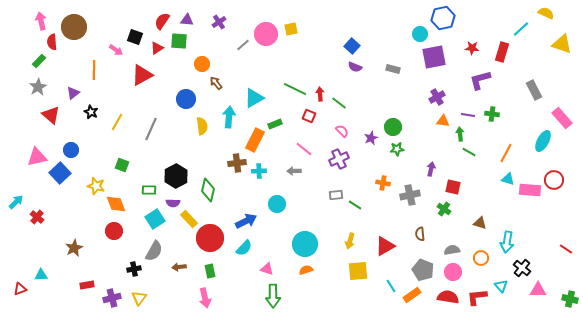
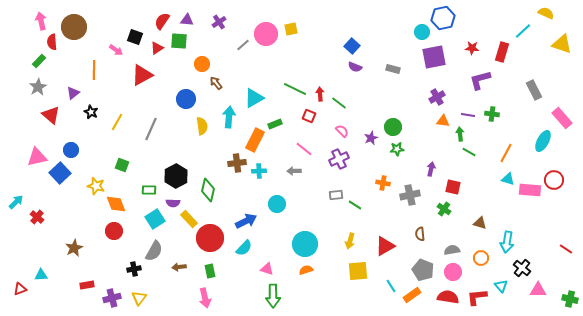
cyan line at (521, 29): moved 2 px right, 2 px down
cyan circle at (420, 34): moved 2 px right, 2 px up
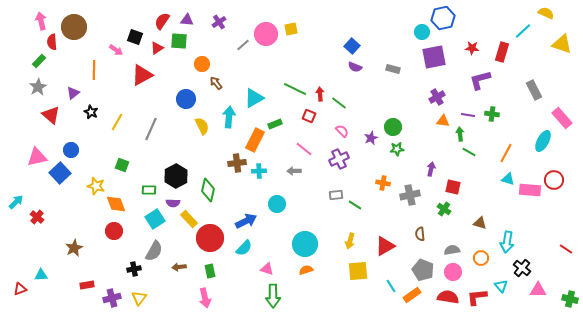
yellow semicircle at (202, 126): rotated 18 degrees counterclockwise
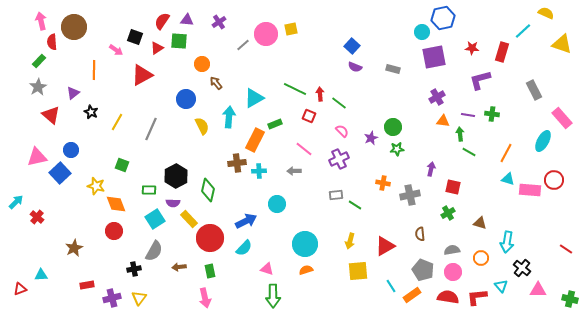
green cross at (444, 209): moved 4 px right, 4 px down; rotated 24 degrees clockwise
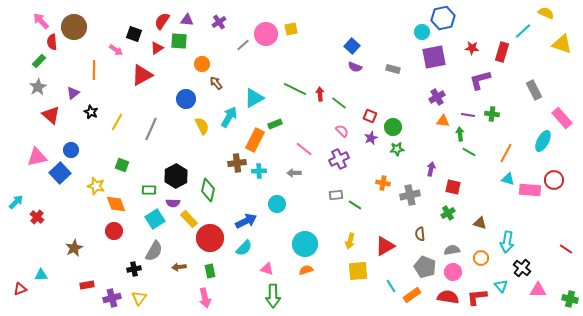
pink arrow at (41, 21): rotated 30 degrees counterclockwise
black square at (135, 37): moved 1 px left, 3 px up
red square at (309, 116): moved 61 px right
cyan arrow at (229, 117): rotated 25 degrees clockwise
gray arrow at (294, 171): moved 2 px down
gray pentagon at (423, 270): moved 2 px right, 3 px up
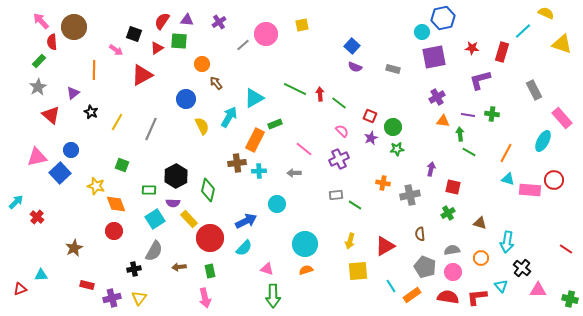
yellow square at (291, 29): moved 11 px right, 4 px up
red rectangle at (87, 285): rotated 24 degrees clockwise
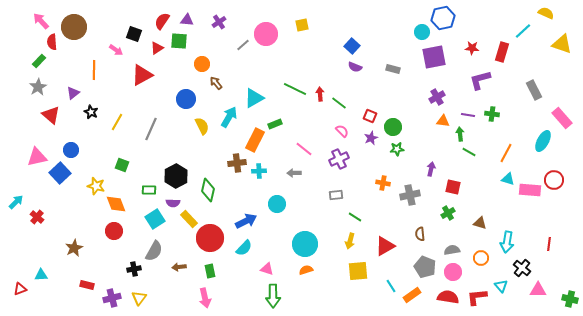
green line at (355, 205): moved 12 px down
red line at (566, 249): moved 17 px left, 5 px up; rotated 64 degrees clockwise
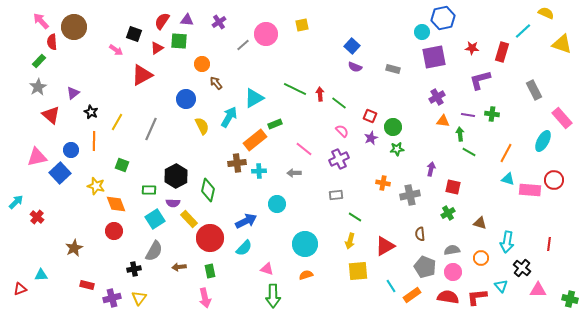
orange line at (94, 70): moved 71 px down
orange rectangle at (255, 140): rotated 25 degrees clockwise
orange semicircle at (306, 270): moved 5 px down
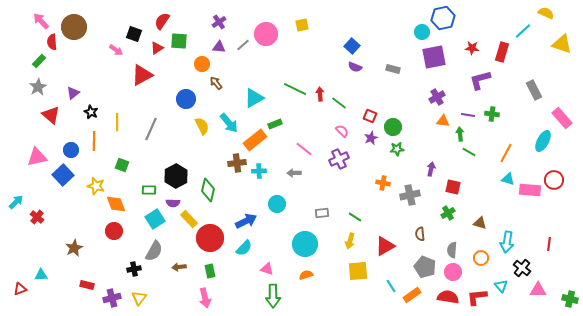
purple triangle at (187, 20): moved 32 px right, 27 px down
cyan arrow at (229, 117): moved 6 px down; rotated 110 degrees clockwise
yellow line at (117, 122): rotated 30 degrees counterclockwise
blue square at (60, 173): moved 3 px right, 2 px down
gray rectangle at (336, 195): moved 14 px left, 18 px down
gray semicircle at (452, 250): rotated 77 degrees counterclockwise
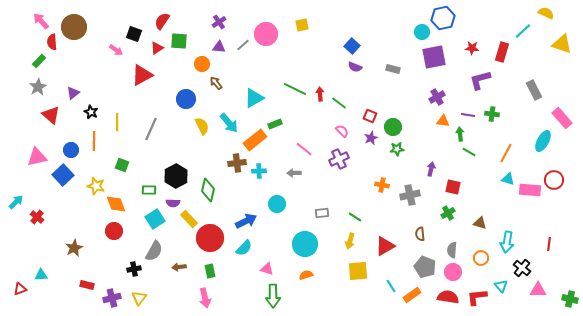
orange cross at (383, 183): moved 1 px left, 2 px down
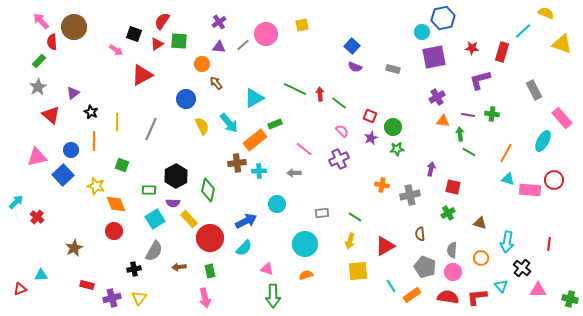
red triangle at (157, 48): moved 4 px up
